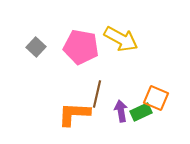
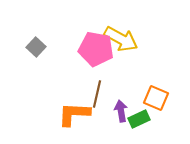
pink pentagon: moved 15 px right, 2 px down
green rectangle: moved 2 px left, 7 px down
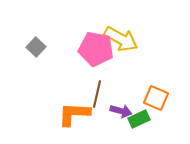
purple arrow: rotated 115 degrees clockwise
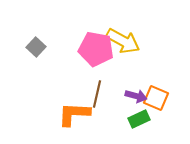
yellow arrow: moved 2 px right, 2 px down
purple arrow: moved 15 px right, 15 px up
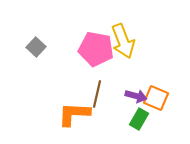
yellow arrow: rotated 40 degrees clockwise
green rectangle: rotated 35 degrees counterclockwise
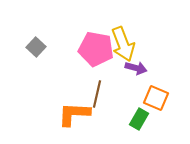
yellow arrow: moved 3 px down
purple arrow: moved 28 px up
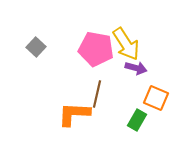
yellow arrow: moved 3 px right; rotated 12 degrees counterclockwise
green rectangle: moved 2 px left, 1 px down
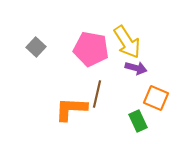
yellow arrow: moved 1 px right, 2 px up
pink pentagon: moved 5 px left
orange L-shape: moved 3 px left, 5 px up
green rectangle: moved 1 px right, 1 px down; rotated 55 degrees counterclockwise
